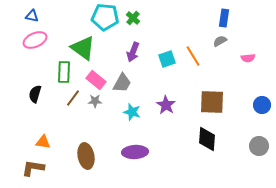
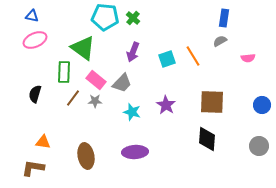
gray trapezoid: rotated 15 degrees clockwise
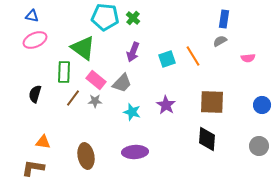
blue rectangle: moved 1 px down
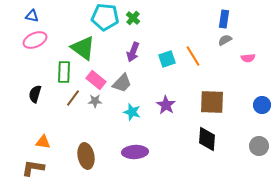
gray semicircle: moved 5 px right, 1 px up
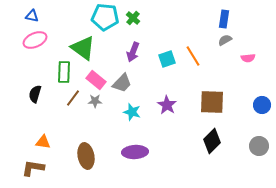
purple star: moved 1 px right
black diamond: moved 5 px right, 2 px down; rotated 40 degrees clockwise
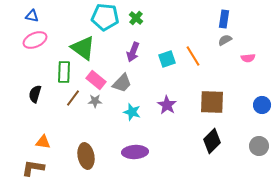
green cross: moved 3 px right
